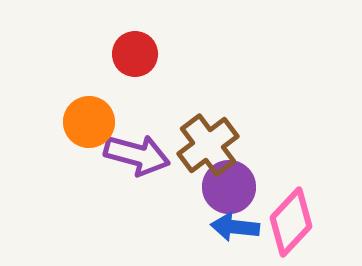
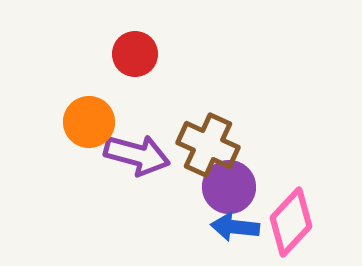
brown cross: rotated 28 degrees counterclockwise
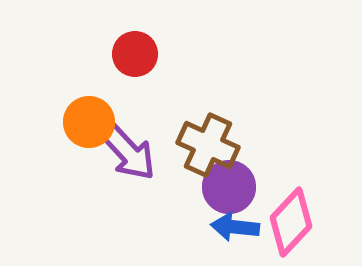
purple arrow: moved 9 px left, 3 px up; rotated 32 degrees clockwise
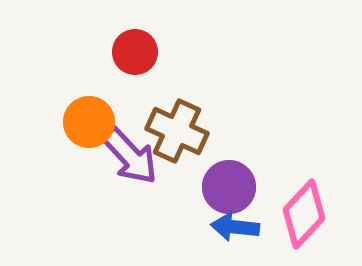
red circle: moved 2 px up
brown cross: moved 31 px left, 14 px up
purple arrow: moved 2 px right, 4 px down
pink diamond: moved 13 px right, 8 px up
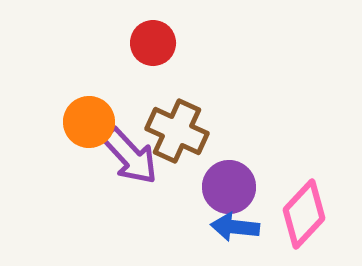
red circle: moved 18 px right, 9 px up
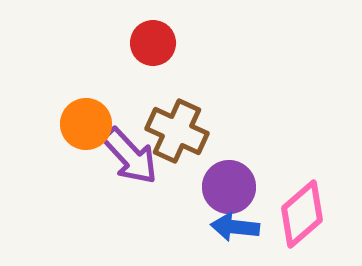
orange circle: moved 3 px left, 2 px down
pink diamond: moved 2 px left; rotated 6 degrees clockwise
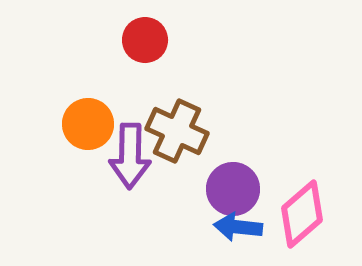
red circle: moved 8 px left, 3 px up
orange circle: moved 2 px right
purple arrow: rotated 44 degrees clockwise
purple circle: moved 4 px right, 2 px down
blue arrow: moved 3 px right
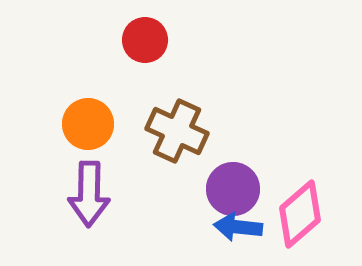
purple arrow: moved 41 px left, 38 px down
pink diamond: moved 2 px left
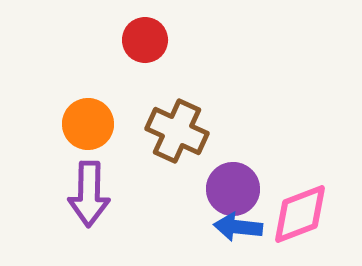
pink diamond: rotated 20 degrees clockwise
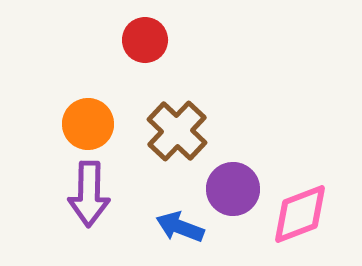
brown cross: rotated 18 degrees clockwise
blue arrow: moved 58 px left; rotated 15 degrees clockwise
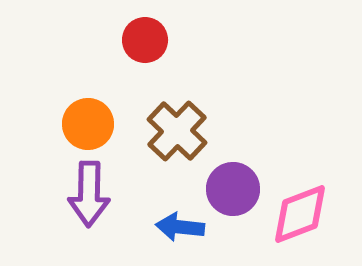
blue arrow: rotated 15 degrees counterclockwise
